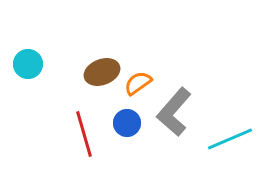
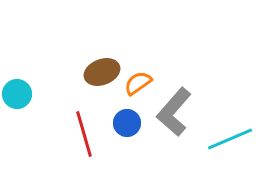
cyan circle: moved 11 px left, 30 px down
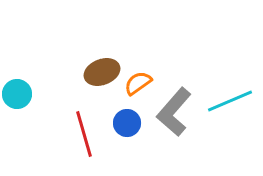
cyan line: moved 38 px up
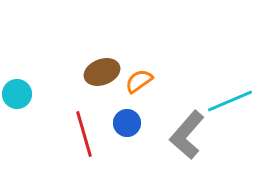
orange semicircle: moved 1 px right, 2 px up
gray L-shape: moved 13 px right, 23 px down
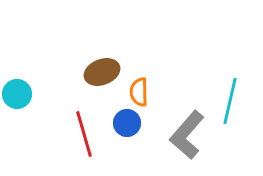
orange semicircle: moved 11 px down; rotated 56 degrees counterclockwise
cyan line: rotated 54 degrees counterclockwise
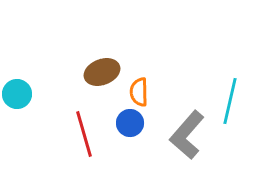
blue circle: moved 3 px right
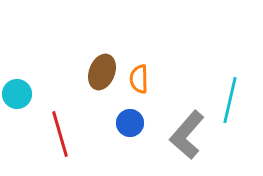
brown ellipse: rotated 48 degrees counterclockwise
orange semicircle: moved 13 px up
cyan line: moved 1 px up
red line: moved 24 px left
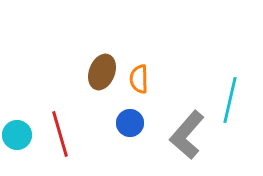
cyan circle: moved 41 px down
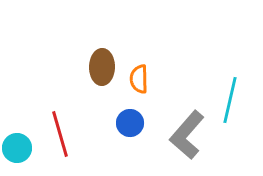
brown ellipse: moved 5 px up; rotated 20 degrees counterclockwise
cyan circle: moved 13 px down
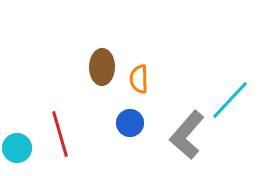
cyan line: rotated 30 degrees clockwise
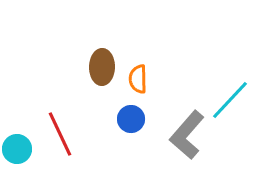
orange semicircle: moved 1 px left
blue circle: moved 1 px right, 4 px up
red line: rotated 9 degrees counterclockwise
cyan circle: moved 1 px down
